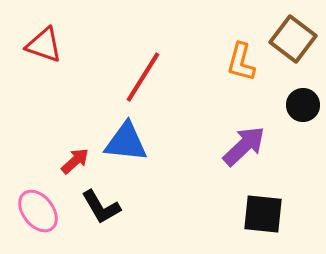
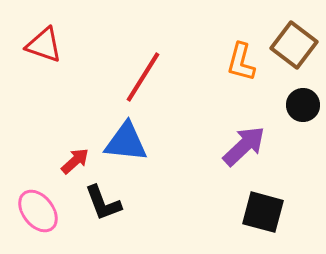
brown square: moved 1 px right, 6 px down
black L-shape: moved 2 px right, 4 px up; rotated 9 degrees clockwise
black square: moved 2 px up; rotated 9 degrees clockwise
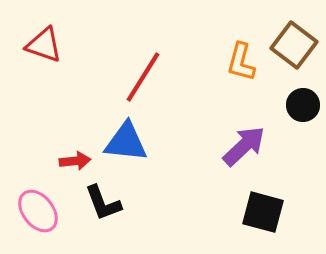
red arrow: rotated 36 degrees clockwise
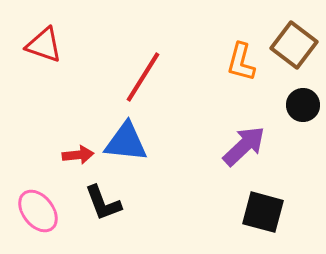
red arrow: moved 3 px right, 6 px up
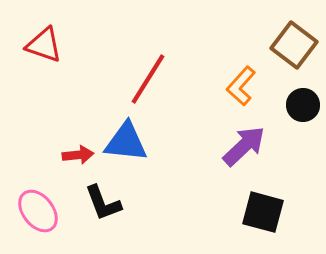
orange L-shape: moved 24 px down; rotated 27 degrees clockwise
red line: moved 5 px right, 2 px down
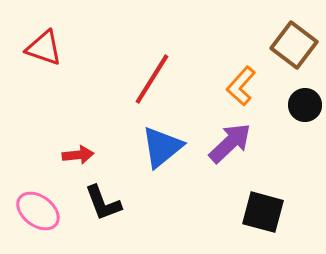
red triangle: moved 3 px down
red line: moved 4 px right
black circle: moved 2 px right
blue triangle: moved 36 px right, 5 px down; rotated 45 degrees counterclockwise
purple arrow: moved 14 px left, 3 px up
pink ellipse: rotated 15 degrees counterclockwise
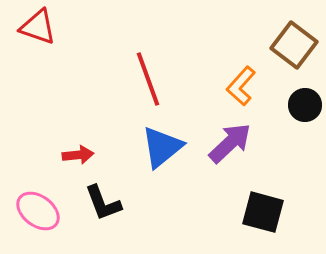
red triangle: moved 6 px left, 21 px up
red line: moved 4 px left; rotated 52 degrees counterclockwise
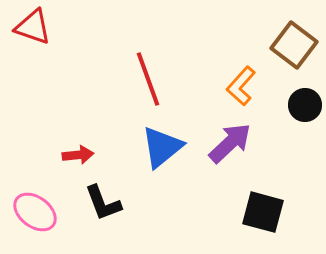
red triangle: moved 5 px left
pink ellipse: moved 3 px left, 1 px down
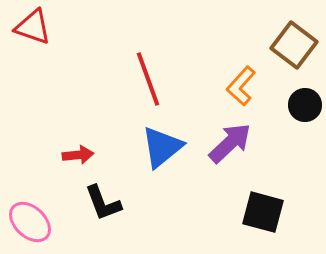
pink ellipse: moved 5 px left, 10 px down; rotated 6 degrees clockwise
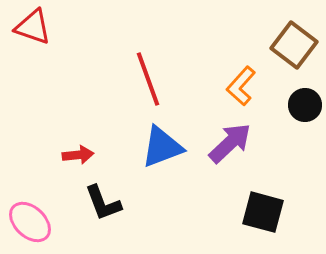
blue triangle: rotated 18 degrees clockwise
